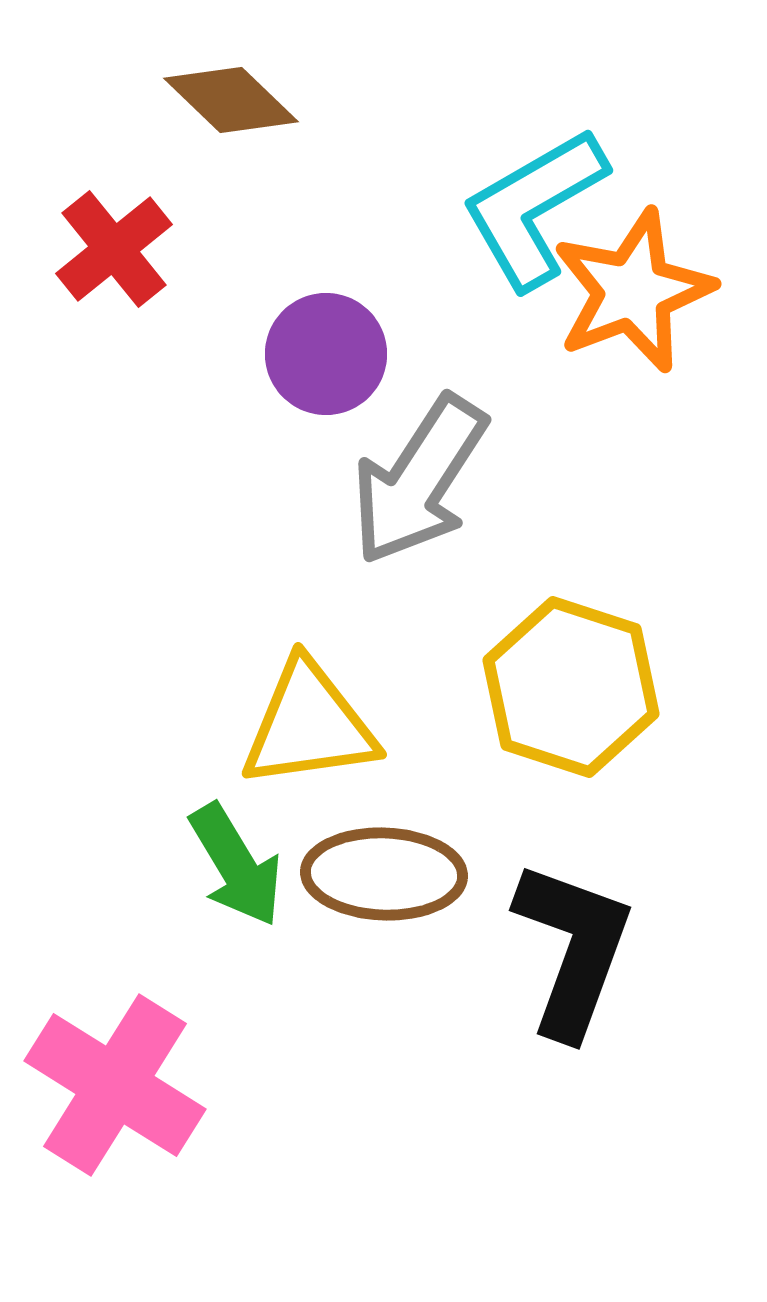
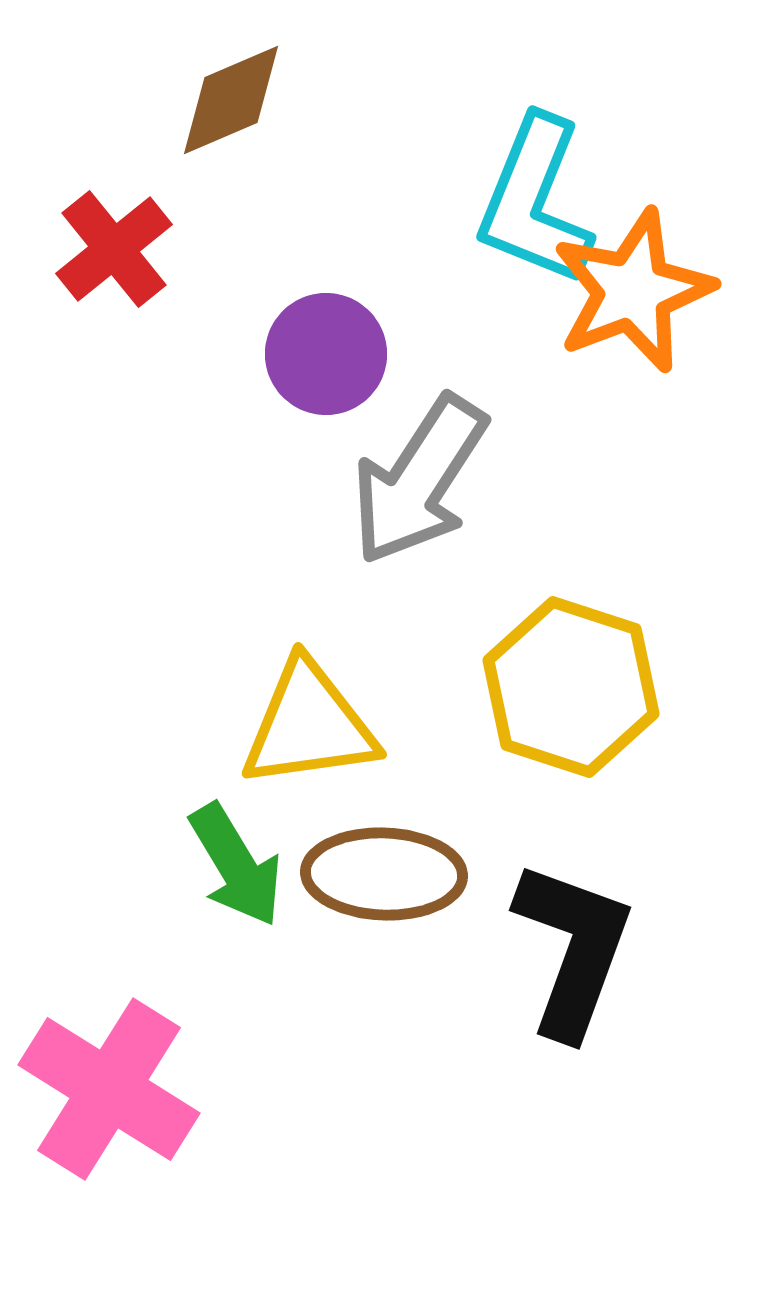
brown diamond: rotated 67 degrees counterclockwise
cyan L-shape: moved 1 px right, 7 px up; rotated 38 degrees counterclockwise
pink cross: moved 6 px left, 4 px down
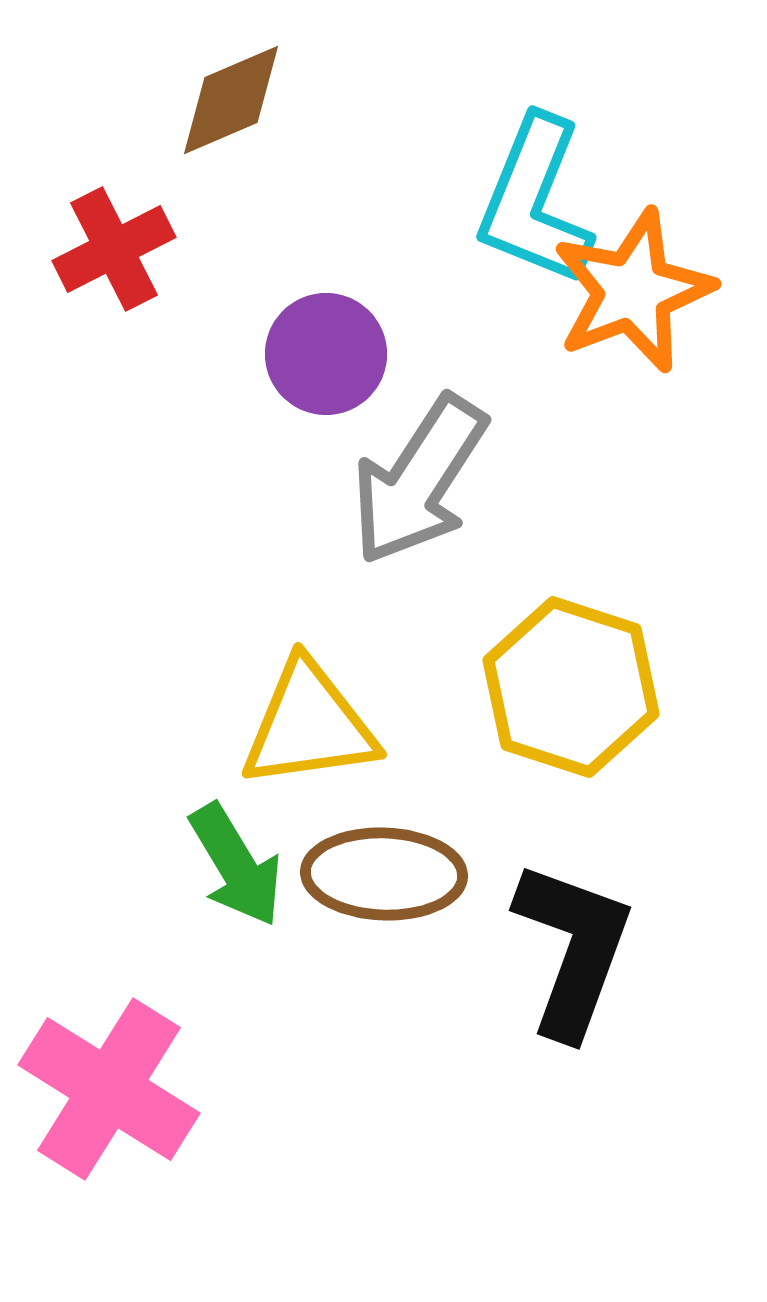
red cross: rotated 12 degrees clockwise
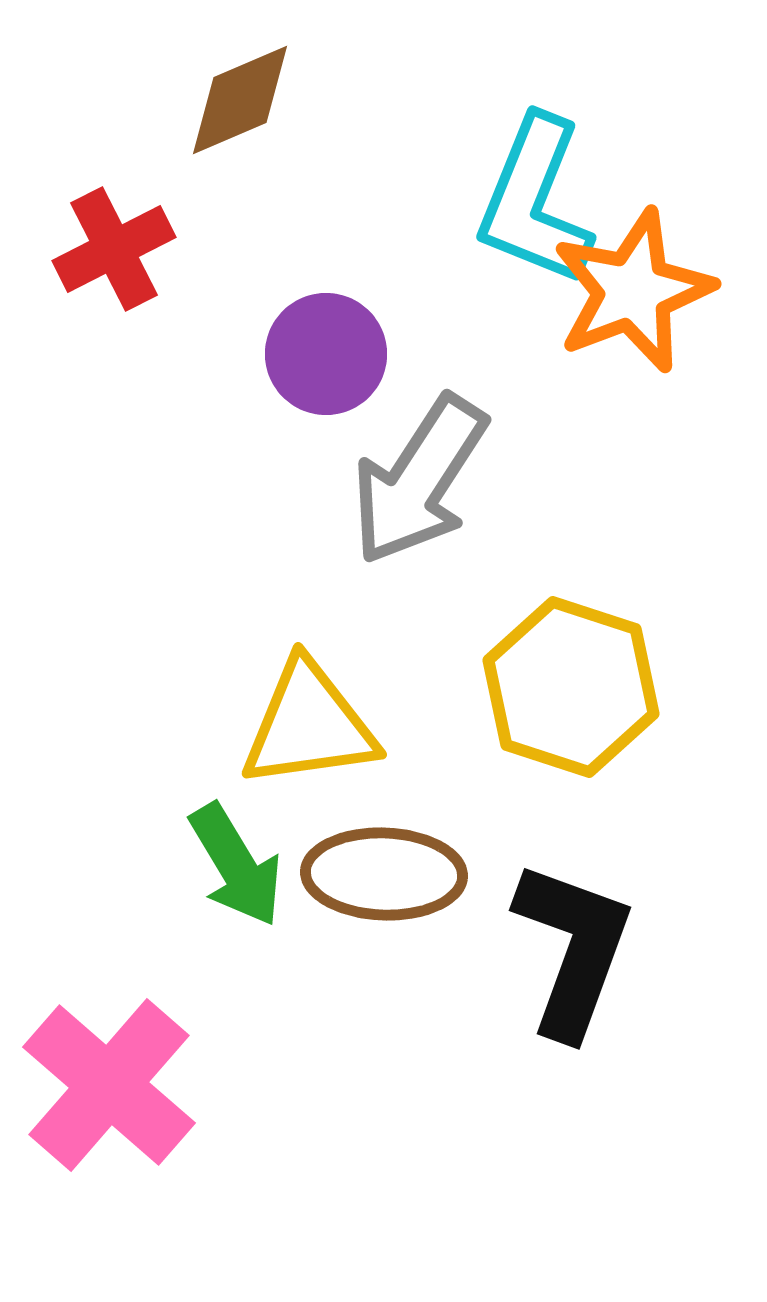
brown diamond: moved 9 px right
pink cross: moved 4 px up; rotated 9 degrees clockwise
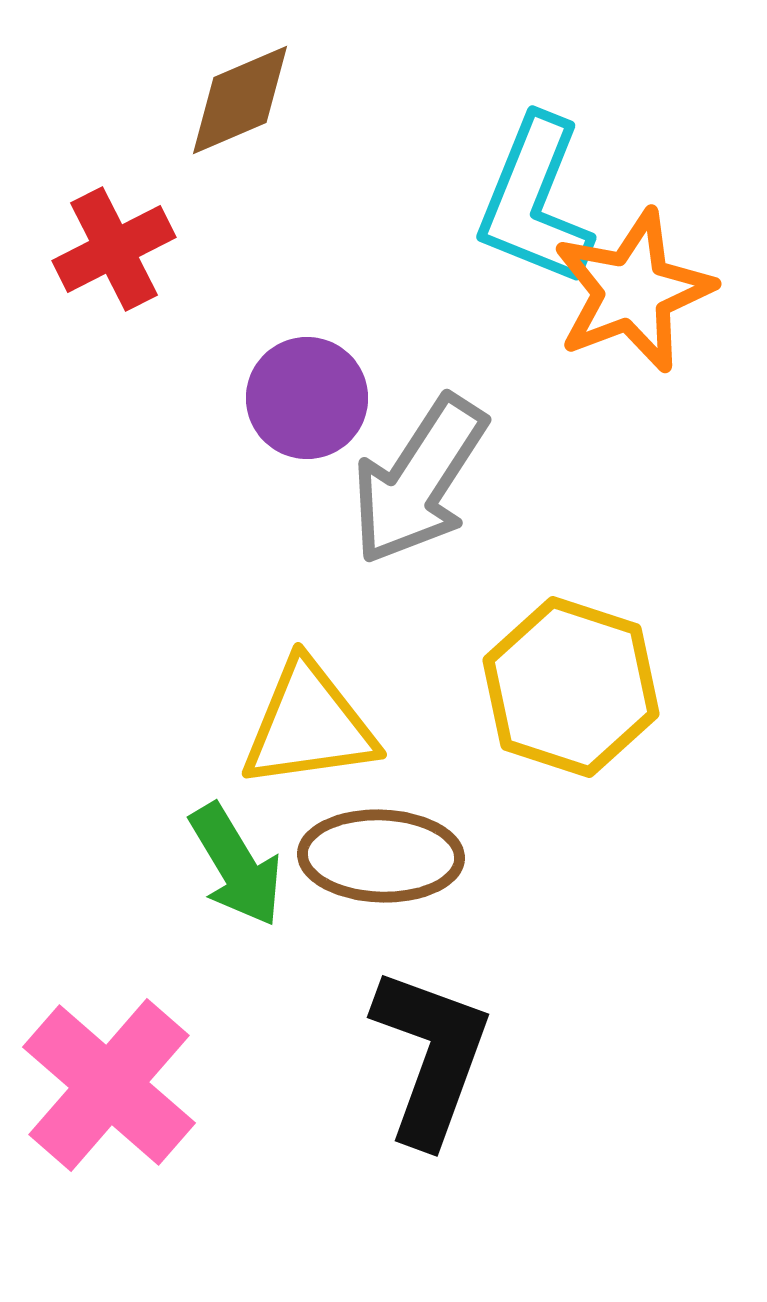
purple circle: moved 19 px left, 44 px down
brown ellipse: moved 3 px left, 18 px up
black L-shape: moved 142 px left, 107 px down
